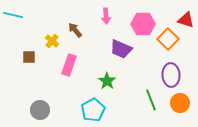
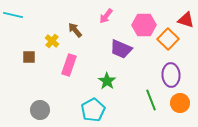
pink arrow: rotated 42 degrees clockwise
pink hexagon: moved 1 px right, 1 px down
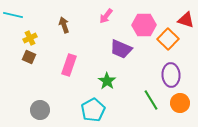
brown arrow: moved 11 px left, 5 px up; rotated 21 degrees clockwise
yellow cross: moved 22 px left, 3 px up; rotated 24 degrees clockwise
brown square: rotated 24 degrees clockwise
green line: rotated 10 degrees counterclockwise
